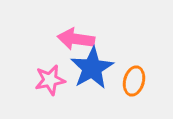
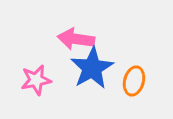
pink star: moved 14 px left
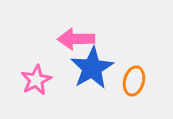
pink arrow: rotated 9 degrees counterclockwise
pink star: rotated 16 degrees counterclockwise
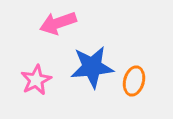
pink arrow: moved 18 px left, 16 px up; rotated 18 degrees counterclockwise
blue star: moved 1 px up; rotated 24 degrees clockwise
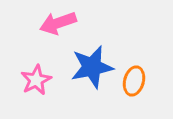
blue star: rotated 6 degrees counterclockwise
